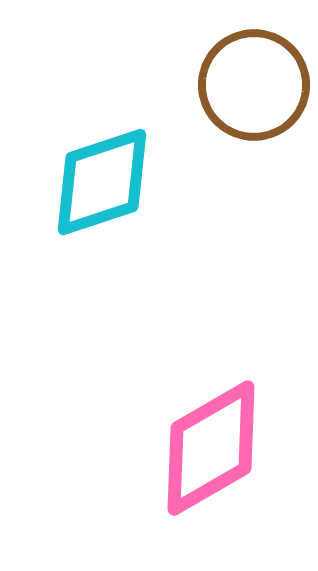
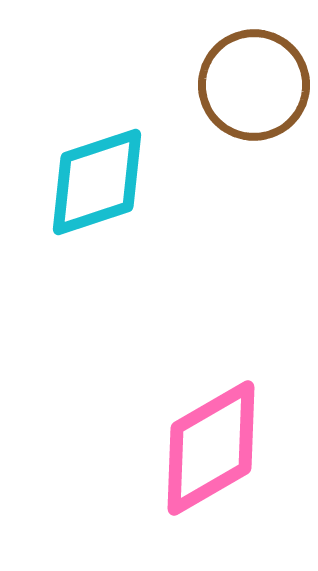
cyan diamond: moved 5 px left
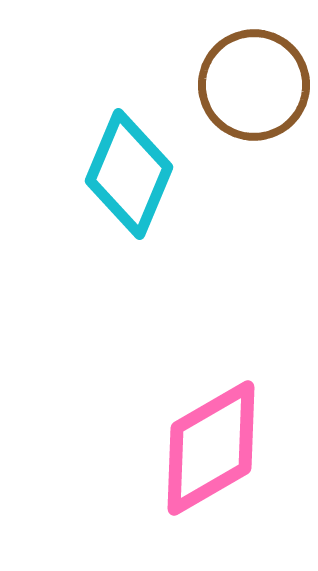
cyan diamond: moved 32 px right, 8 px up; rotated 49 degrees counterclockwise
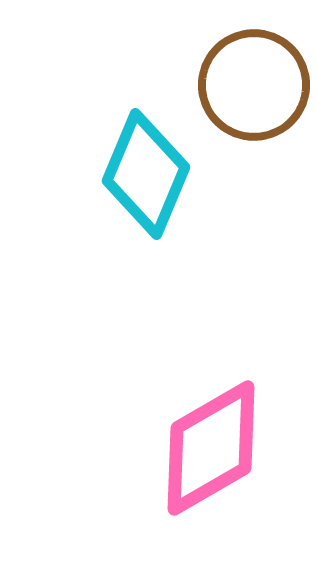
cyan diamond: moved 17 px right
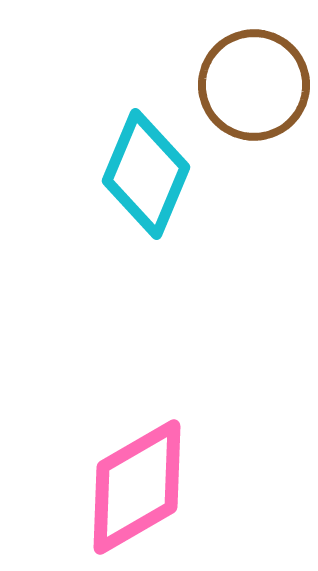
pink diamond: moved 74 px left, 39 px down
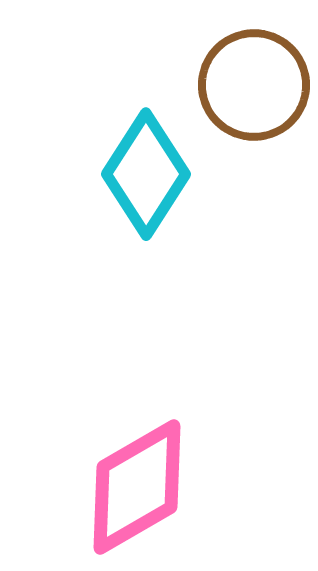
cyan diamond: rotated 10 degrees clockwise
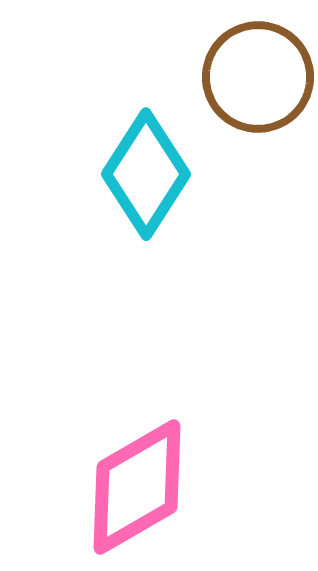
brown circle: moved 4 px right, 8 px up
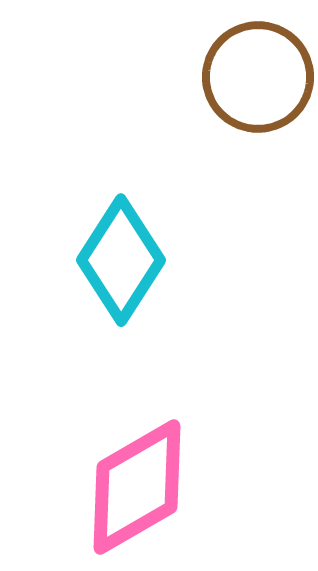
cyan diamond: moved 25 px left, 86 px down
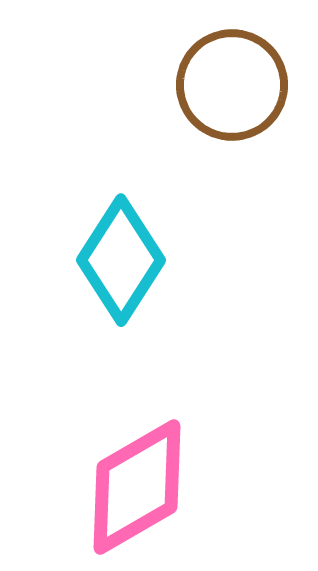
brown circle: moved 26 px left, 8 px down
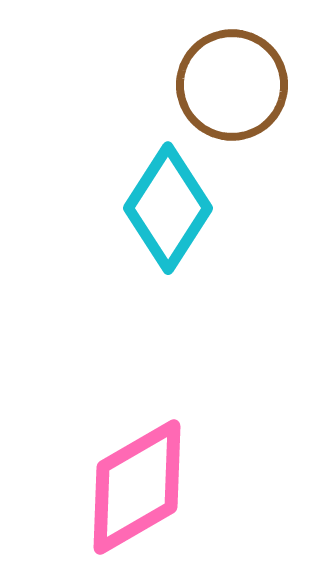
cyan diamond: moved 47 px right, 52 px up
